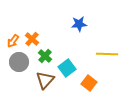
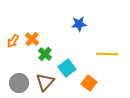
green cross: moved 2 px up
gray circle: moved 21 px down
brown triangle: moved 2 px down
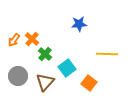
orange arrow: moved 1 px right, 1 px up
gray circle: moved 1 px left, 7 px up
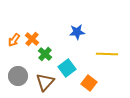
blue star: moved 2 px left, 8 px down
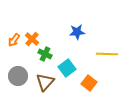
green cross: rotated 16 degrees counterclockwise
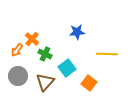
orange arrow: moved 3 px right, 10 px down
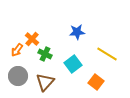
yellow line: rotated 30 degrees clockwise
cyan square: moved 6 px right, 4 px up
orange square: moved 7 px right, 1 px up
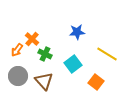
brown triangle: moved 1 px left, 1 px up; rotated 24 degrees counterclockwise
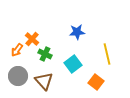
yellow line: rotated 45 degrees clockwise
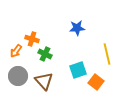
blue star: moved 4 px up
orange cross: rotated 24 degrees counterclockwise
orange arrow: moved 1 px left, 1 px down
cyan square: moved 5 px right, 6 px down; rotated 18 degrees clockwise
